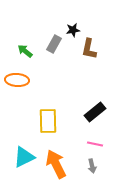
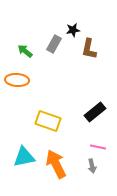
yellow rectangle: rotated 70 degrees counterclockwise
pink line: moved 3 px right, 3 px down
cyan triangle: rotated 15 degrees clockwise
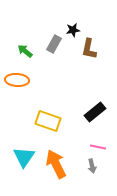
cyan triangle: rotated 45 degrees counterclockwise
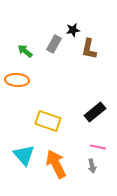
cyan triangle: moved 2 px up; rotated 15 degrees counterclockwise
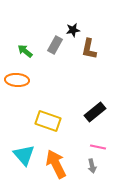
gray rectangle: moved 1 px right, 1 px down
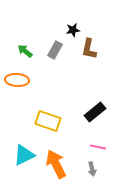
gray rectangle: moved 5 px down
cyan triangle: rotated 45 degrees clockwise
gray arrow: moved 3 px down
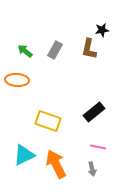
black star: moved 29 px right
black rectangle: moved 1 px left
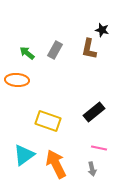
black star: rotated 24 degrees clockwise
green arrow: moved 2 px right, 2 px down
pink line: moved 1 px right, 1 px down
cyan triangle: rotated 10 degrees counterclockwise
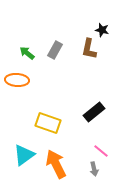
yellow rectangle: moved 2 px down
pink line: moved 2 px right, 3 px down; rotated 28 degrees clockwise
gray arrow: moved 2 px right
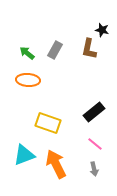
orange ellipse: moved 11 px right
pink line: moved 6 px left, 7 px up
cyan triangle: rotated 15 degrees clockwise
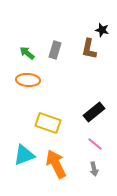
gray rectangle: rotated 12 degrees counterclockwise
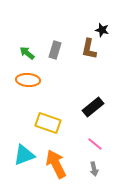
black rectangle: moved 1 px left, 5 px up
